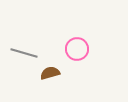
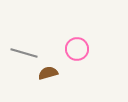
brown semicircle: moved 2 px left
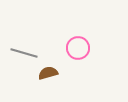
pink circle: moved 1 px right, 1 px up
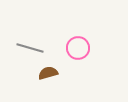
gray line: moved 6 px right, 5 px up
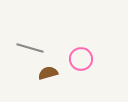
pink circle: moved 3 px right, 11 px down
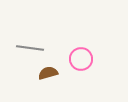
gray line: rotated 8 degrees counterclockwise
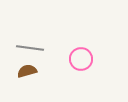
brown semicircle: moved 21 px left, 2 px up
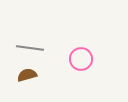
brown semicircle: moved 4 px down
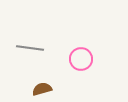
brown semicircle: moved 15 px right, 14 px down
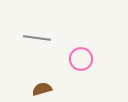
gray line: moved 7 px right, 10 px up
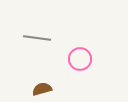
pink circle: moved 1 px left
